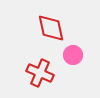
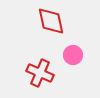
red diamond: moved 7 px up
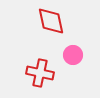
red cross: rotated 12 degrees counterclockwise
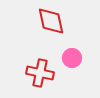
pink circle: moved 1 px left, 3 px down
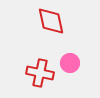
pink circle: moved 2 px left, 5 px down
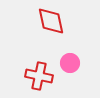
red cross: moved 1 px left, 3 px down
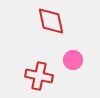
pink circle: moved 3 px right, 3 px up
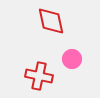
pink circle: moved 1 px left, 1 px up
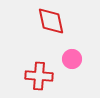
red cross: rotated 8 degrees counterclockwise
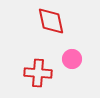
red cross: moved 1 px left, 3 px up
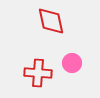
pink circle: moved 4 px down
